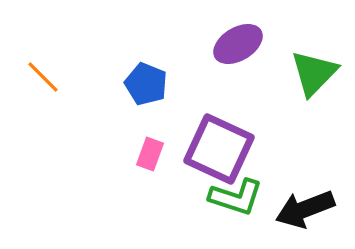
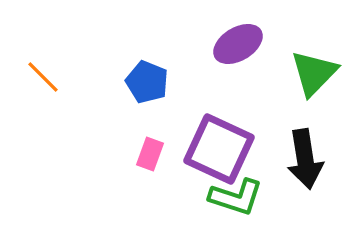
blue pentagon: moved 1 px right, 2 px up
black arrow: moved 50 px up; rotated 78 degrees counterclockwise
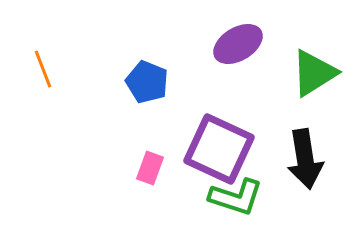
green triangle: rotated 14 degrees clockwise
orange line: moved 8 px up; rotated 24 degrees clockwise
pink rectangle: moved 14 px down
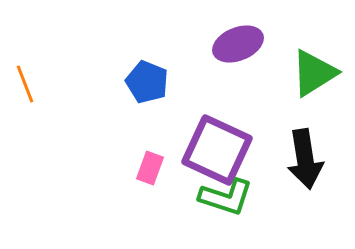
purple ellipse: rotated 9 degrees clockwise
orange line: moved 18 px left, 15 px down
purple square: moved 2 px left, 1 px down
green L-shape: moved 10 px left
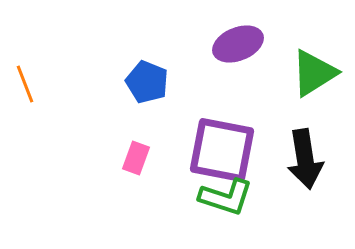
purple square: moved 5 px right; rotated 14 degrees counterclockwise
pink rectangle: moved 14 px left, 10 px up
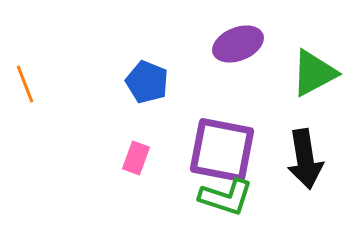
green triangle: rotated 4 degrees clockwise
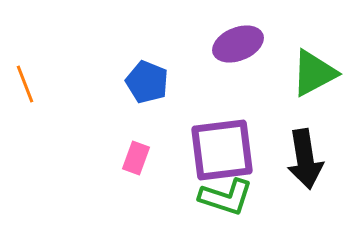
purple square: rotated 18 degrees counterclockwise
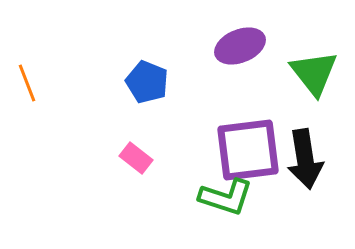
purple ellipse: moved 2 px right, 2 px down
green triangle: rotated 40 degrees counterclockwise
orange line: moved 2 px right, 1 px up
purple square: moved 26 px right
pink rectangle: rotated 72 degrees counterclockwise
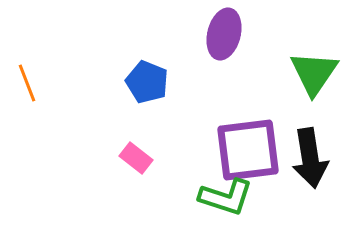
purple ellipse: moved 16 px left, 12 px up; rotated 54 degrees counterclockwise
green triangle: rotated 12 degrees clockwise
black arrow: moved 5 px right, 1 px up
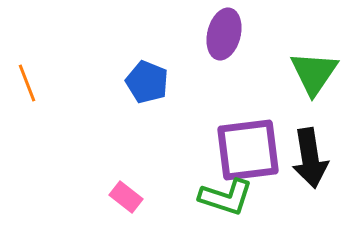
pink rectangle: moved 10 px left, 39 px down
